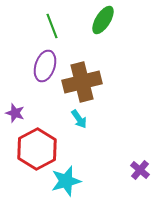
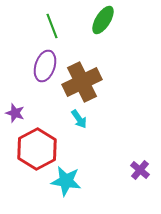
brown cross: rotated 12 degrees counterclockwise
cyan star: rotated 24 degrees clockwise
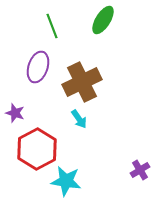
purple ellipse: moved 7 px left, 1 px down
purple cross: rotated 18 degrees clockwise
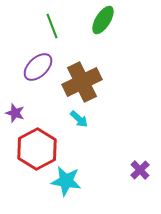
purple ellipse: rotated 28 degrees clockwise
cyan arrow: rotated 12 degrees counterclockwise
purple cross: rotated 12 degrees counterclockwise
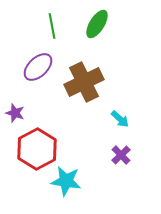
green ellipse: moved 6 px left, 4 px down
green line: rotated 10 degrees clockwise
brown cross: moved 2 px right
cyan arrow: moved 41 px right
purple cross: moved 19 px left, 15 px up
